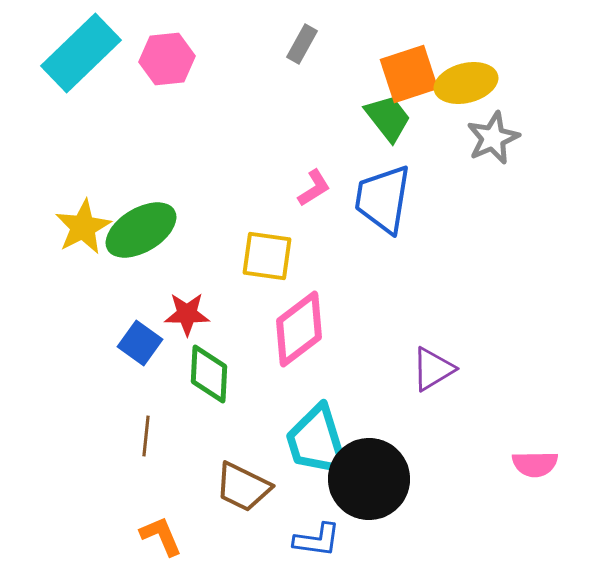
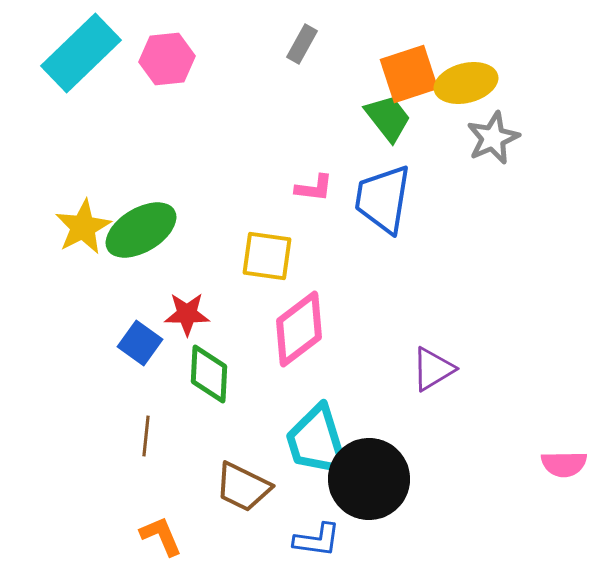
pink L-shape: rotated 39 degrees clockwise
pink semicircle: moved 29 px right
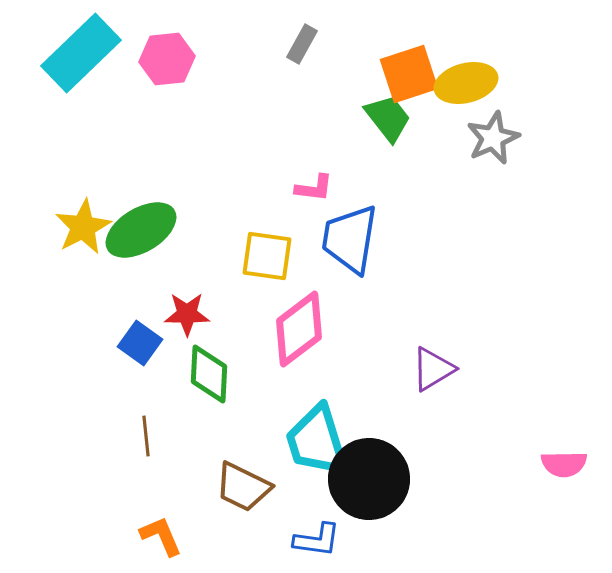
blue trapezoid: moved 33 px left, 40 px down
brown line: rotated 12 degrees counterclockwise
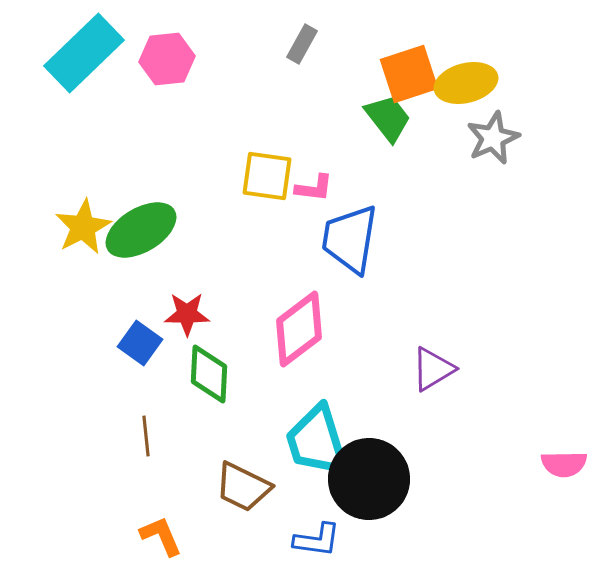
cyan rectangle: moved 3 px right
yellow square: moved 80 px up
